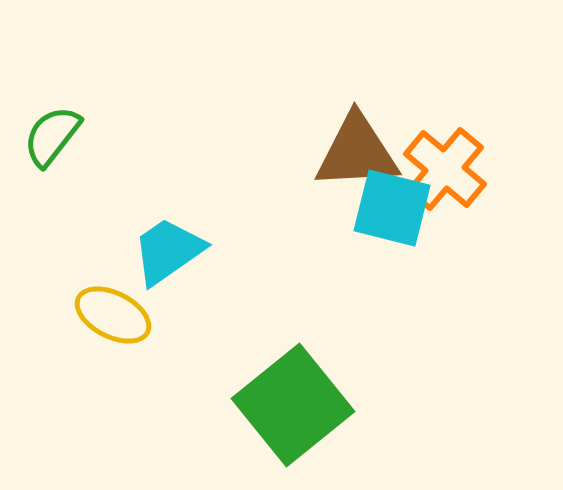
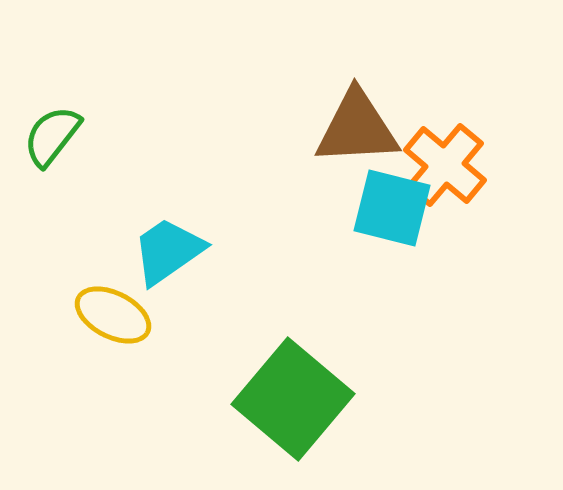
brown triangle: moved 24 px up
orange cross: moved 4 px up
green square: moved 6 px up; rotated 11 degrees counterclockwise
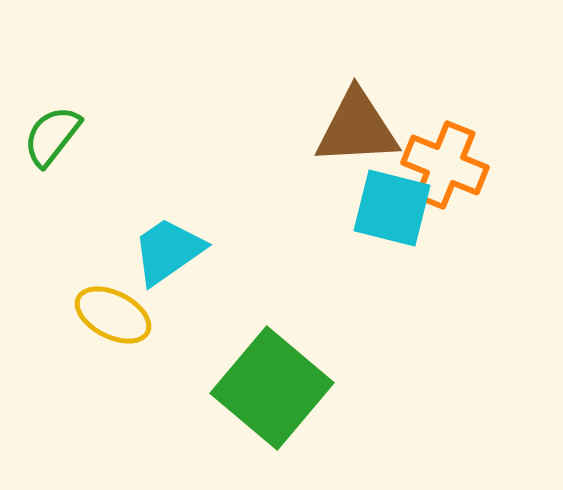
orange cross: rotated 18 degrees counterclockwise
green square: moved 21 px left, 11 px up
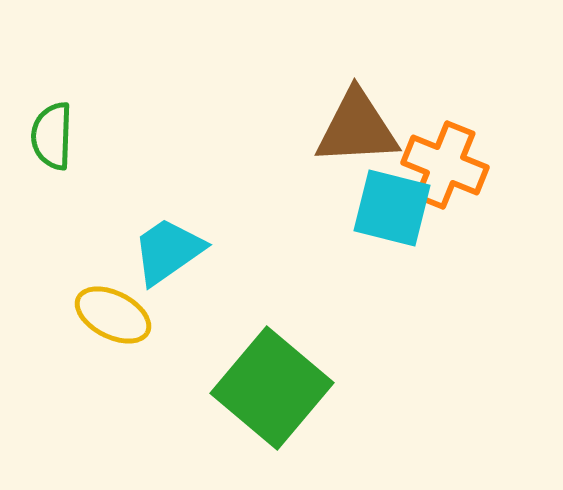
green semicircle: rotated 36 degrees counterclockwise
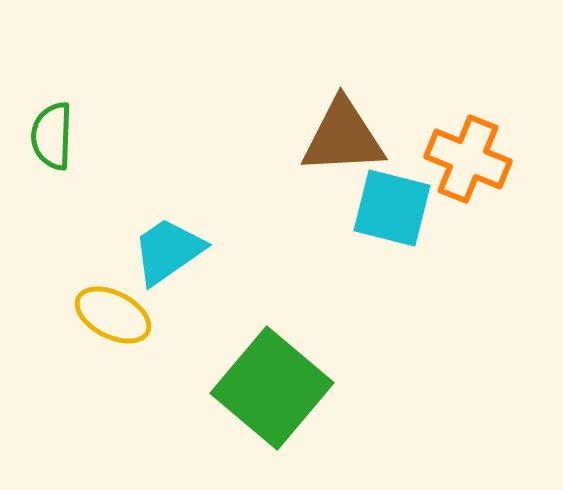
brown triangle: moved 14 px left, 9 px down
orange cross: moved 23 px right, 6 px up
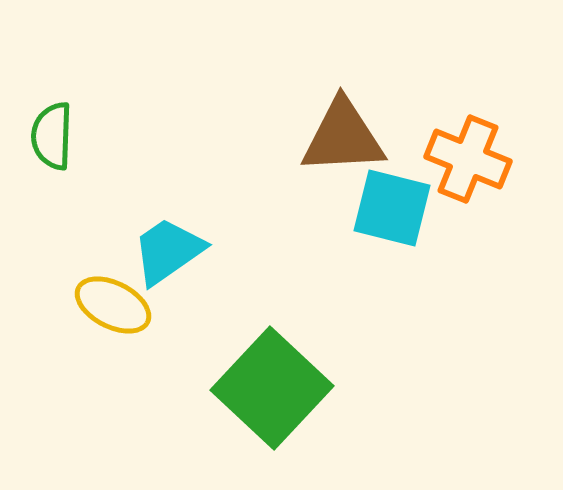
yellow ellipse: moved 10 px up
green square: rotated 3 degrees clockwise
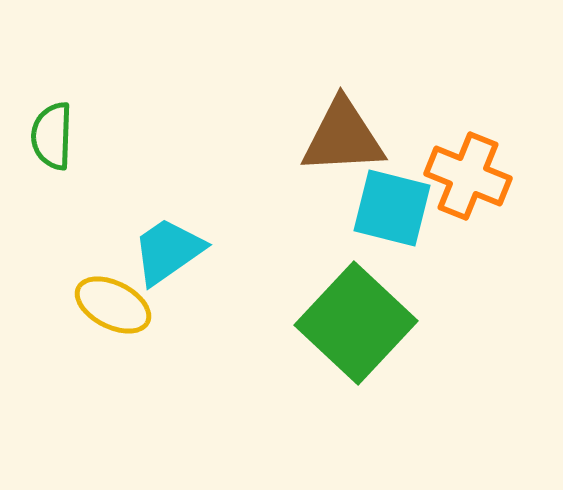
orange cross: moved 17 px down
green square: moved 84 px right, 65 px up
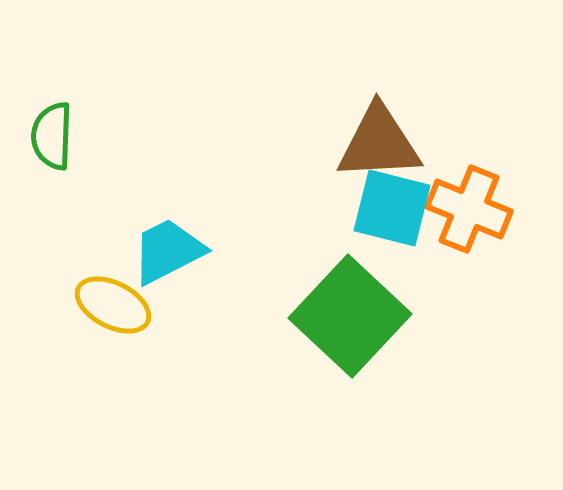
brown triangle: moved 36 px right, 6 px down
orange cross: moved 1 px right, 33 px down
cyan trapezoid: rotated 8 degrees clockwise
green square: moved 6 px left, 7 px up
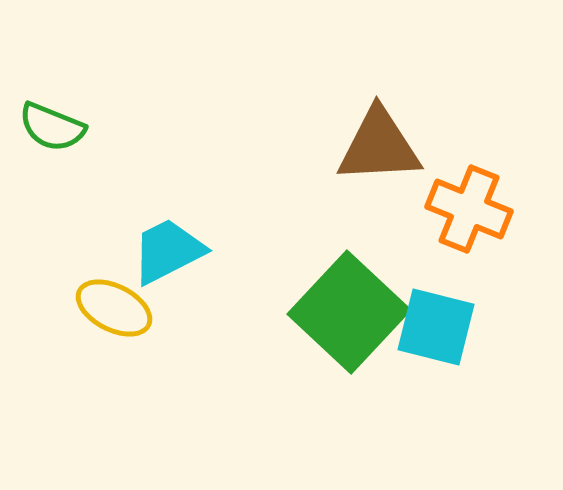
green semicircle: moved 9 px up; rotated 70 degrees counterclockwise
brown triangle: moved 3 px down
cyan square: moved 44 px right, 119 px down
yellow ellipse: moved 1 px right, 3 px down
green square: moved 1 px left, 4 px up
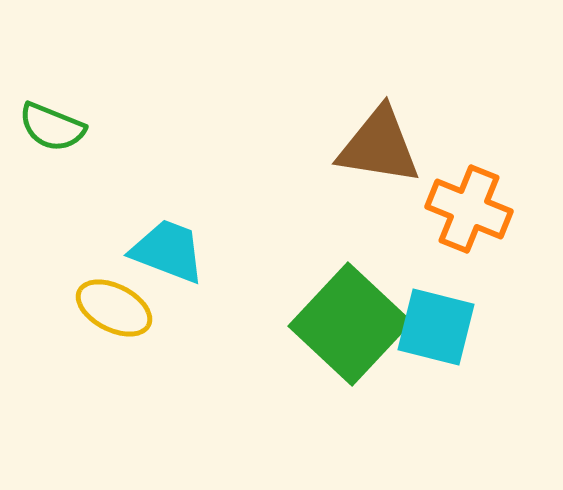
brown triangle: rotated 12 degrees clockwise
cyan trapezoid: rotated 48 degrees clockwise
green square: moved 1 px right, 12 px down
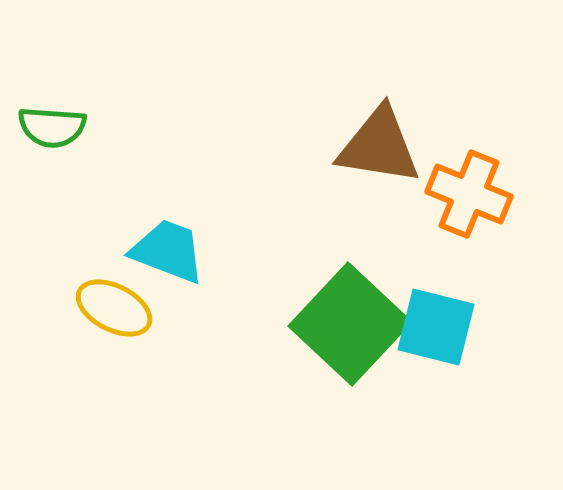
green semicircle: rotated 18 degrees counterclockwise
orange cross: moved 15 px up
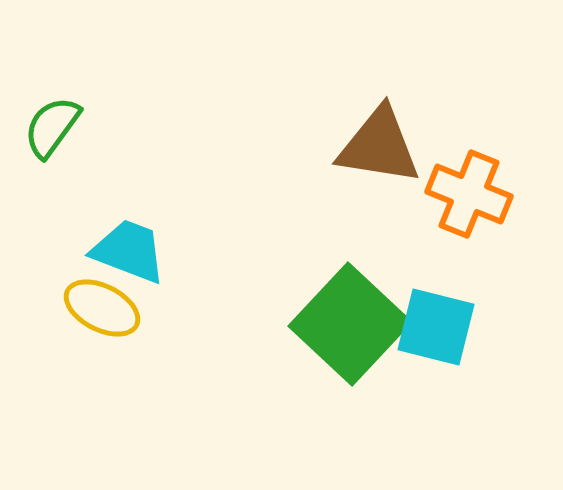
green semicircle: rotated 122 degrees clockwise
cyan trapezoid: moved 39 px left
yellow ellipse: moved 12 px left
